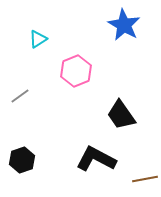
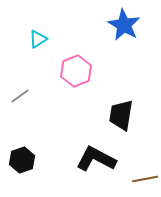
black trapezoid: rotated 44 degrees clockwise
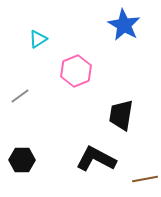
black hexagon: rotated 20 degrees clockwise
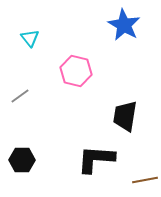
cyan triangle: moved 8 px left, 1 px up; rotated 36 degrees counterclockwise
pink hexagon: rotated 24 degrees counterclockwise
black trapezoid: moved 4 px right, 1 px down
black L-shape: rotated 24 degrees counterclockwise
brown line: moved 1 px down
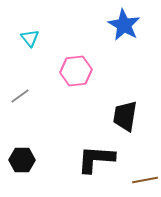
pink hexagon: rotated 20 degrees counterclockwise
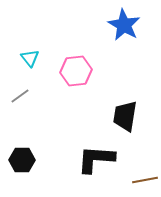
cyan triangle: moved 20 px down
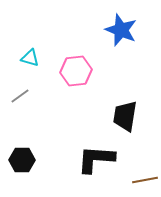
blue star: moved 3 px left, 5 px down; rotated 8 degrees counterclockwise
cyan triangle: rotated 36 degrees counterclockwise
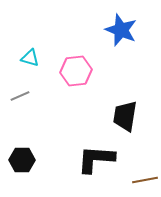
gray line: rotated 12 degrees clockwise
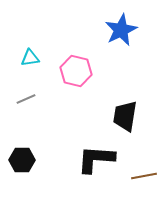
blue star: rotated 24 degrees clockwise
cyan triangle: rotated 24 degrees counterclockwise
pink hexagon: rotated 20 degrees clockwise
gray line: moved 6 px right, 3 px down
brown line: moved 1 px left, 4 px up
